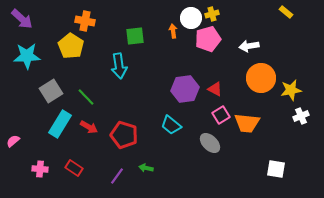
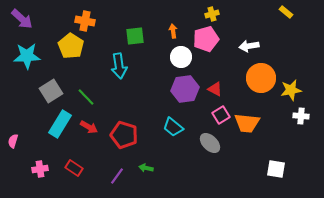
white circle: moved 10 px left, 39 px down
pink pentagon: moved 2 px left
white cross: rotated 28 degrees clockwise
cyan trapezoid: moved 2 px right, 2 px down
pink semicircle: rotated 32 degrees counterclockwise
pink cross: rotated 14 degrees counterclockwise
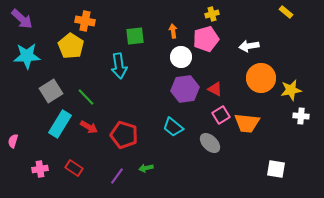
green arrow: rotated 24 degrees counterclockwise
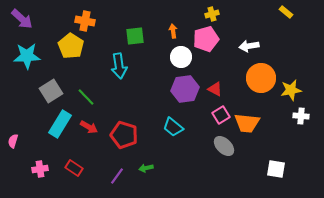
gray ellipse: moved 14 px right, 3 px down
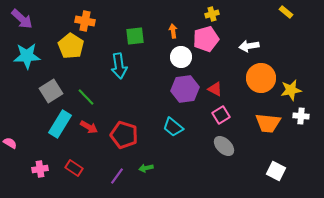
orange trapezoid: moved 21 px right
pink semicircle: moved 3 px left, 2 px down; rotated 104 degrees clockwise
white square: moved 2 px down; rotated 18 degrees clockwise
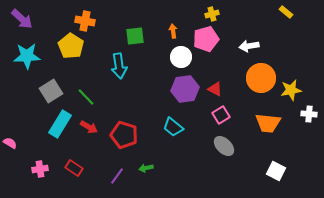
white cross: moved 8 px right, 2 px up
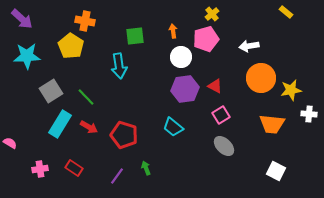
yellow cross: rotated 24 degrees counterclockwise
red triangle: moved 3 px up
orange trapezoid: moved 4 px right, 1 px down
green arrow: rotated 80 degrees clockwise
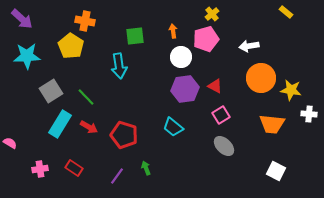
yellow star: rotated 20 degrees clockwise
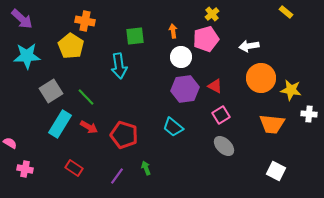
pink cross: moved 15 px left; rotated 21 degrees clockwise
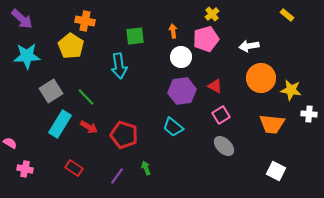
yellow rectangle: moved 1 px right, 3 px down
purple hexagon: moved 3 px left, 2 px down
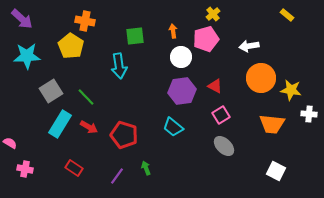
yellow cross: moved 1 px right
